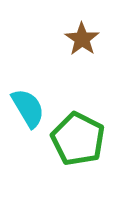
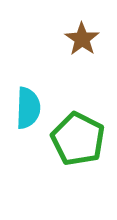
cyan semicircle: rotated 33 degrees clockwise
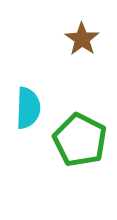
green pentagon: moved 2 px right, 1 px down
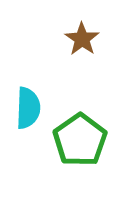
green pentagon: rotated 10 degrees clockwise
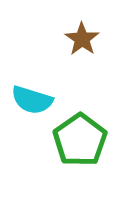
cyan semicircle: moved 4 px right, 8 px up; rotated 105 degrees clockwise
